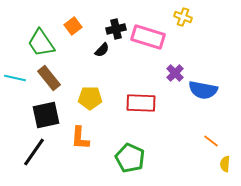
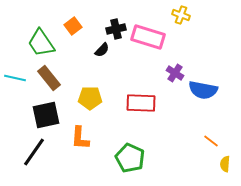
yellow cross: moved 2 px left, 2 px up
purple cross: rotated 12 degrees counterclockwise
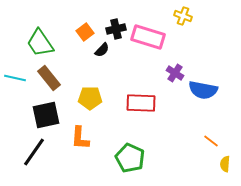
yellow cross: moved 2 px right, 1 px down
orange square: moved 12 px right, 6 px down
green trapezoid: moved 1 px left
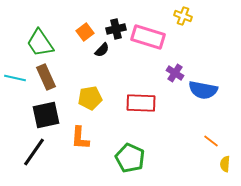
brown rectangle: moved 3 px left, 1 px up; rotated 15 degrees clockwise
yellow pentagon: rotated 10 degrees counterclockwise
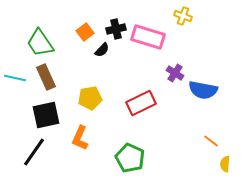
red rectangle: rotated 28 degrees counterclockwise
orange L-shape: rotated 20 degrees clockwise
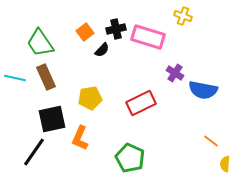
black square: moved 6 px right, 4 px down
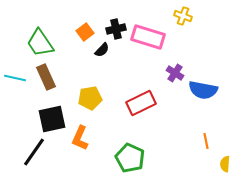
orange line: moved 5 px left; rotated 42 degrees clockwise
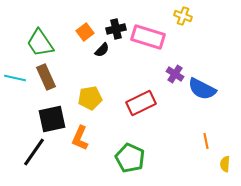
purple cross: moved 1 px down
blue semicircle: moved 1 px left, 1 px up; rotated 16 degrees clockwise
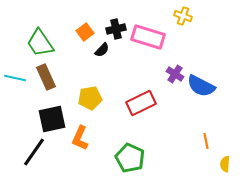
blue semicircle: moved 1 px left, 3 px up
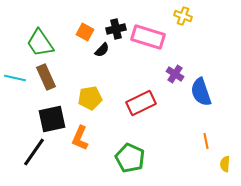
orange square: rotated 24 degrees counterclockwise
blue semicircle: moved 6 px down; rotated 44 degrees clockwise
